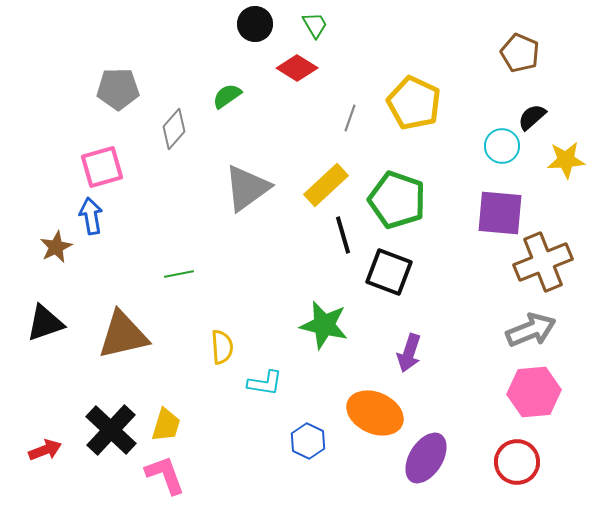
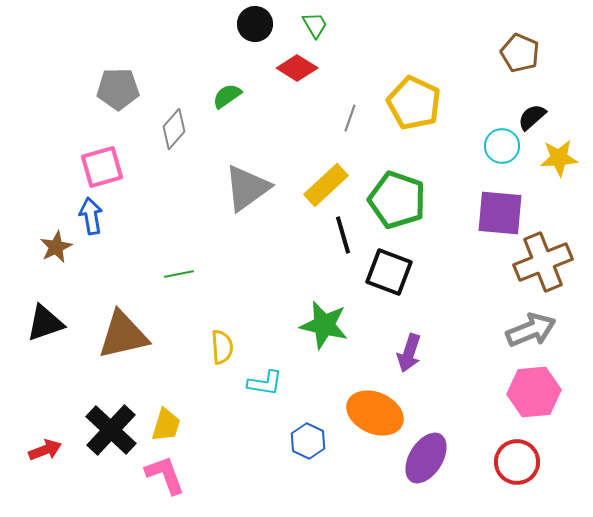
yellow star: moved 7 px left, 2 px up
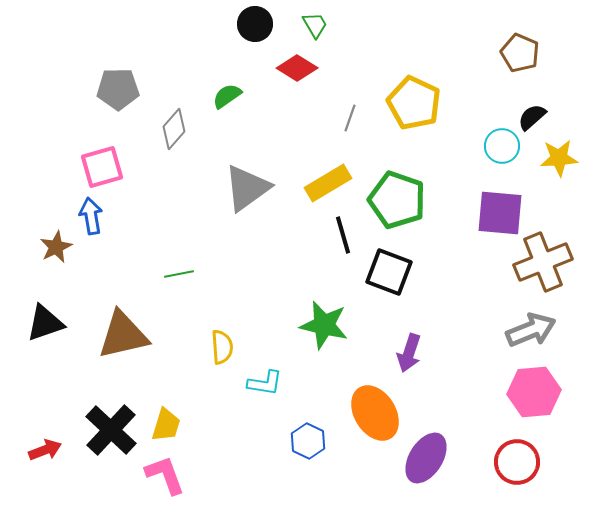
yellow rectangle: moved 2 px right, 2 px up; rotated 12 degrees clockwise
orange ellipse: rotated 34 degrees clockwise
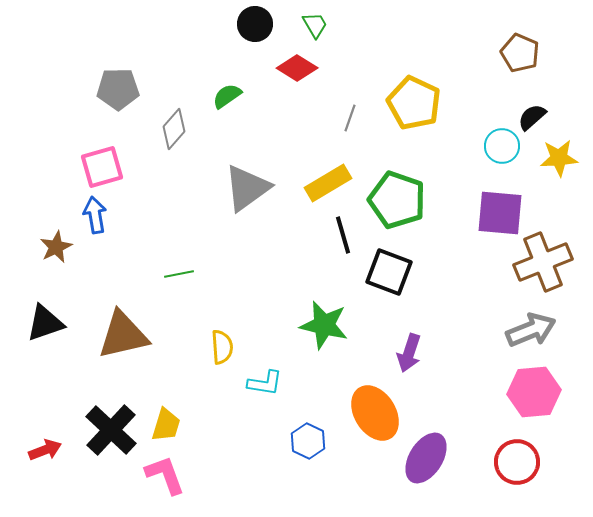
blue arrow: moved 4 px right, 1 px up
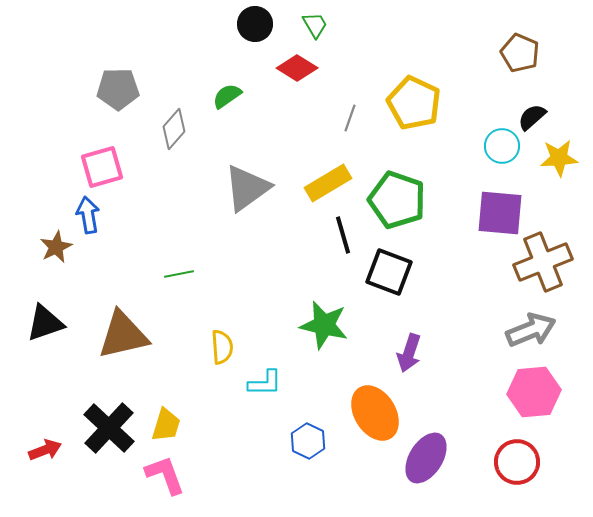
blue arrow: moved 7 px left
cyan L-shape: rotated 9 degrees counterclockwise
black cross: moved 2 px left, 2 px up
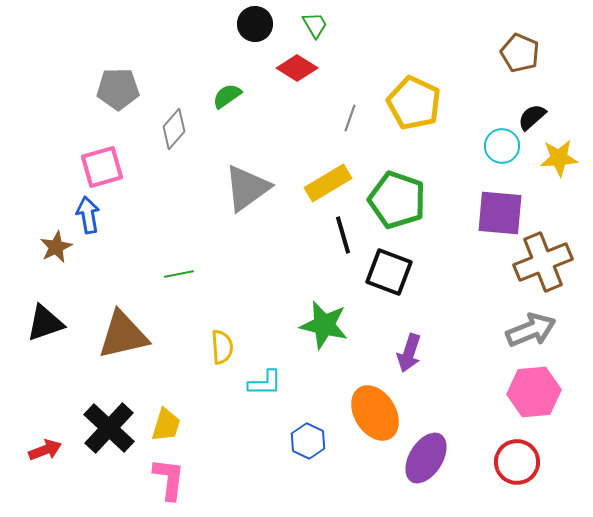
pink L-shape: moved 4 px right, 4 px down; rotated 27 degrees clockwise
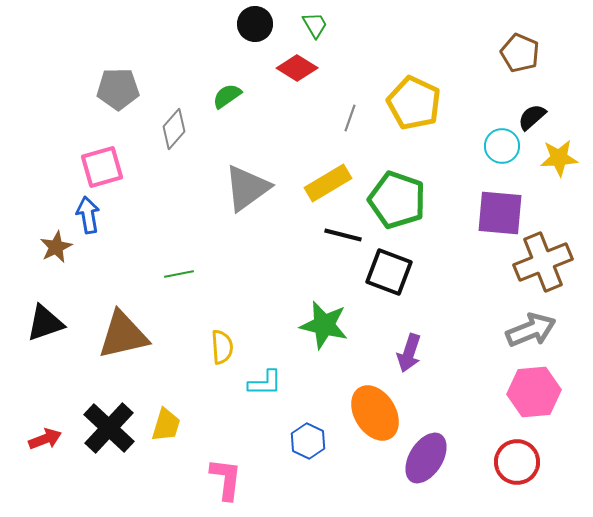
black line: rotated 60 degrees counterclockwise
red arrow: moved 11 px up
pink L-shape: moved 57 px right
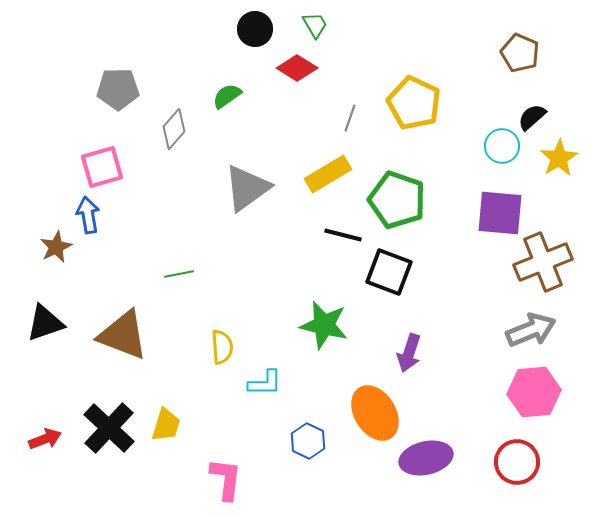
black circle: moved 5 px down
yellow star: rotated 27 degrees counterclockwise
yellow rectangle: moved 9 px up
brown triangle: rotated 34 degrees clockwise
purple ellipse: rotated 45 degrees clockwise
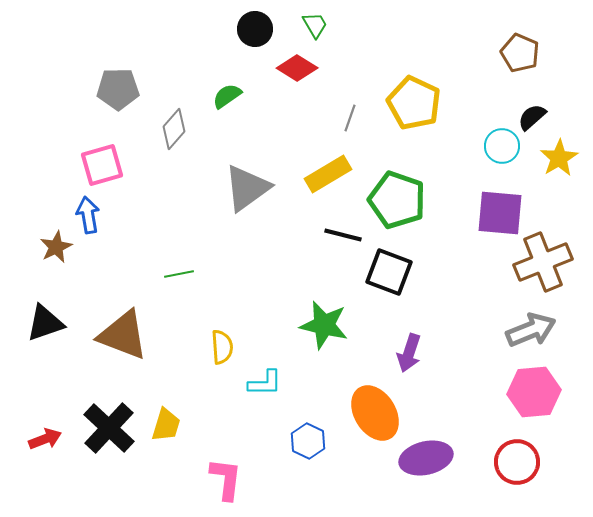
pink square: moved 2 px up
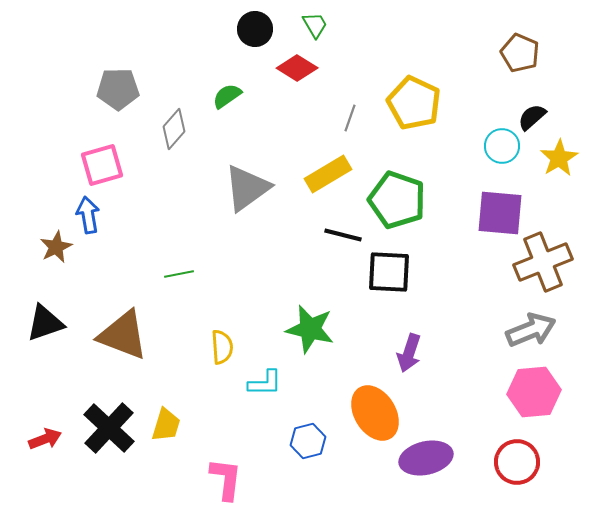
black square: rotated 18 degrees counterclockwise
green star: moved 14 px left, 4 px down
blue hexagon: rotated 20 degrees clockwise
